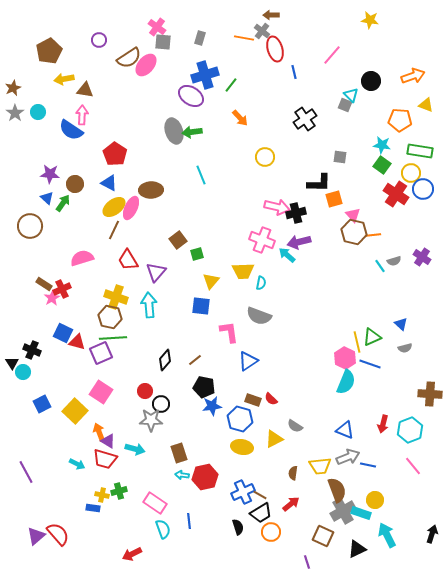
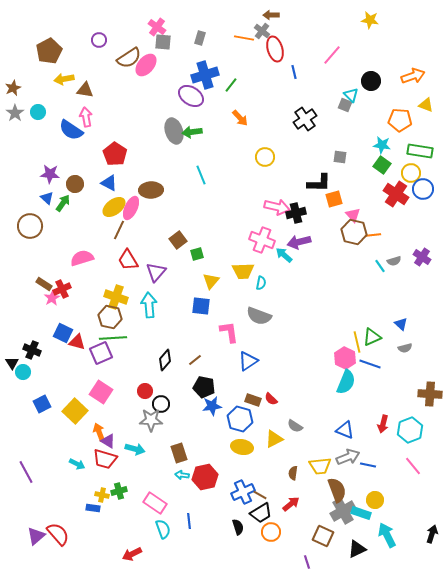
pink arrow at (82, 115): moved 4 px right, 2 px down; rotated 12 degrees counterclockwise
brown line at (114, 230): moved 5 px right
cyan arrow at (287, 255): moved 3 px left
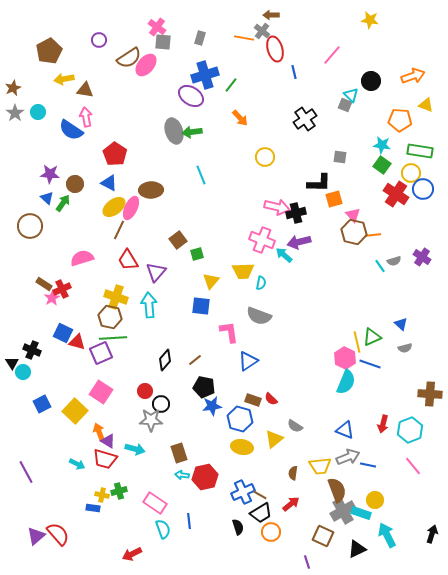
yellow triangle at (274, 439): rotated 12 degrees counterclockwise
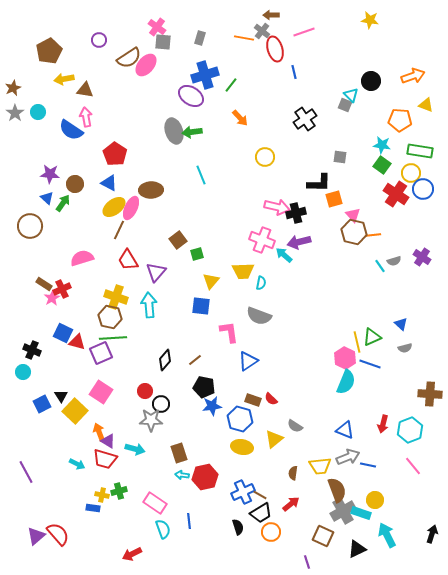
pink line at (332, 55): moved 28 px left, 23 px up; rotated 30 degrees clockwise
black triangle at (12, 363): moved 49 px right, 33 px down
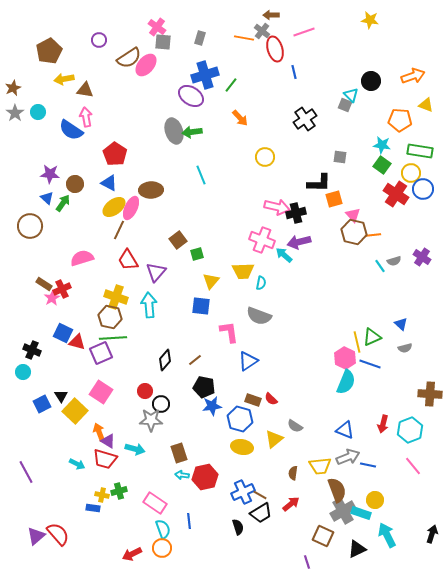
orange circle at (271, 532): moved 109 px left, 16 px down
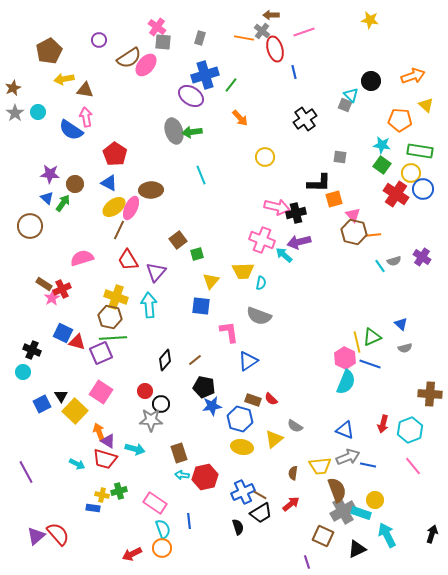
yellow triangle at (426, 105): rotated 21 degrees clockwise
